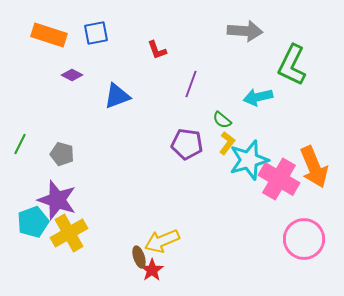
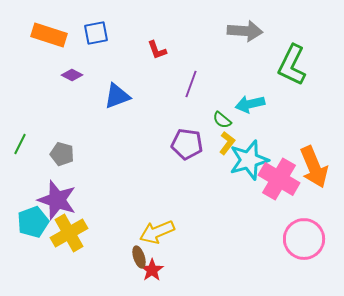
cyan arrow: moved 8 px left, 7 px down
yellow arrow: moved 5 px left, 9 px up
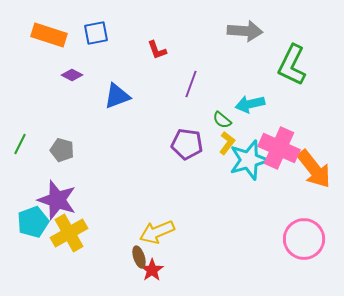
gray pentagon: moved 4 px up
orange arrow: moved 2 px down; rotated 15 degrees counterclockwise
pink cross: moved 31 px up; rotated 6 degrees counterclockwise
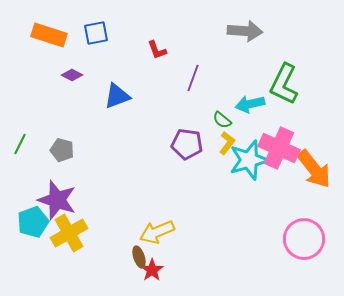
green L-shape: moved 8 px left, 19 px down
purple line: moved 2 px right, 6 px up
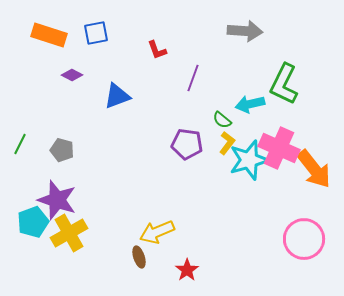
red star: moved 35 px right
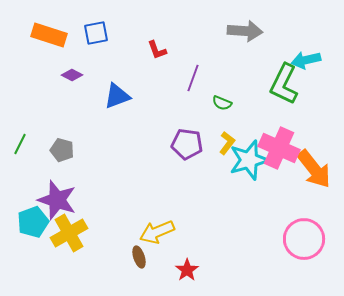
cyan arrow: moved 56 px right, 44 px up
green semicircle: moved 17 px up; rotated 18 degrees counterclockwise
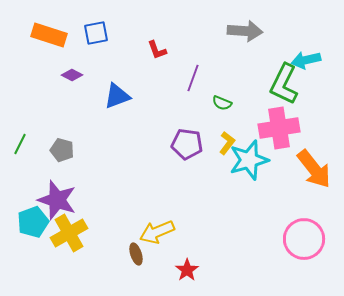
pink cross: moved 20 px up; rotated 33 degrees counterclockwise
brown ellipse: moved 3 px left, 3 px up
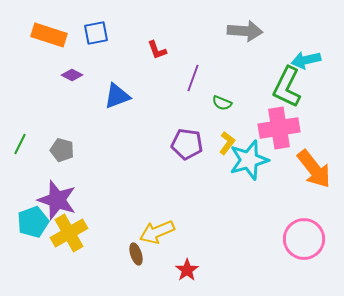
green L-shape: moved 3 px right, 3 px down
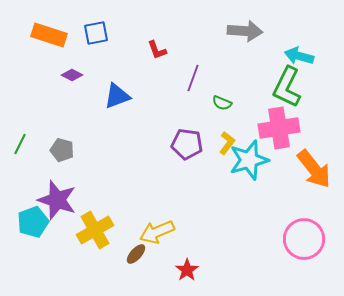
cyan arrow: moved 7 px left, 4 px up; rotated 28 degrees clockwise
yellow cross: moved 26 px right, 3 px up
brown ellipse: rotated 60 degrees clockwise
